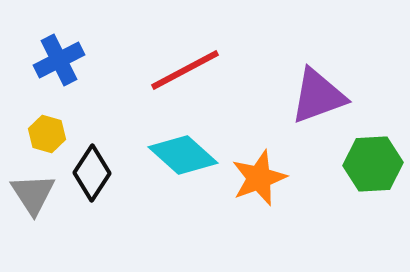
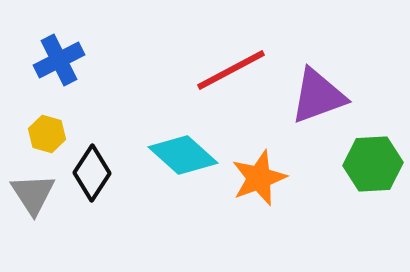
red line: moved 46 px right
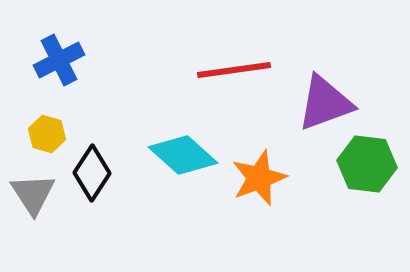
red line: moved 3 px right; rotated 20 degrees clockwise
purple triangle: moved 7 px right, 7 px down
green hexagon: moved 6 px left; rotated 10 degrees clockwise
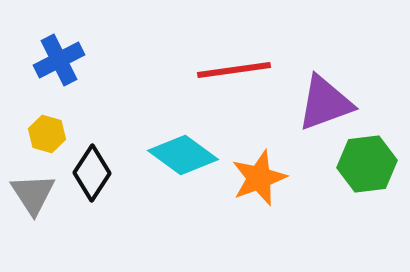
cyan diamond: rotated 6 degrees counterclockwise
green hexagon: rotated 14 degrees counterclockwise
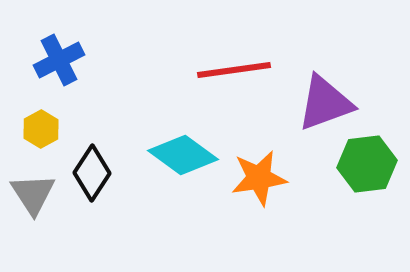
yellow hexagon: moved 6 px left, 5 px up; rotated 15 degrees clockwise
orange star: rotated 12 degrees clockwise
